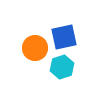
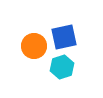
orange circle: moved 1 px left, 2 px up
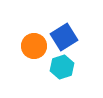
blue square: rotated 20 degrees counterclockwise
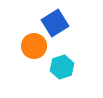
blue square: moved 9 px left, 14 px up
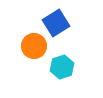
blue square: moved 1 px right
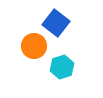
blue square: rotated 20 degrees counterclockwise
